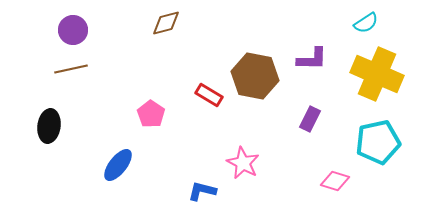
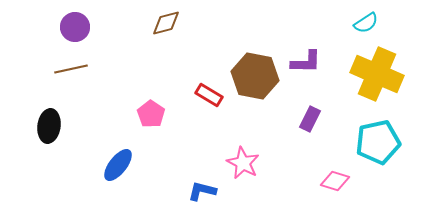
purple circle: moved 2 px right, 3 px up
purple L-shape: moved 6 px left, 3 px down
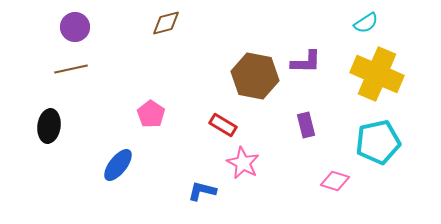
red rectangle: moved 14 px right, 30 px down
purple rectangle: moved 4 px left, 6 px down; rotated 40 degrees counterclockwise
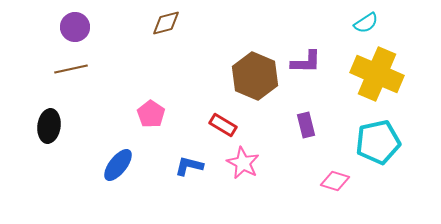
brown hexagon: rotated 12 degrees clockwise
blue L-shape: moved 13 px left, 25 px up
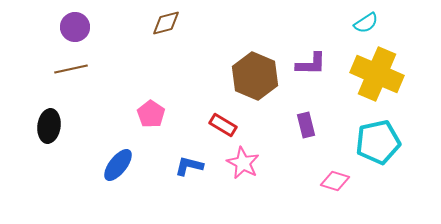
purple L-shape: moved 5 px right, 2 px down
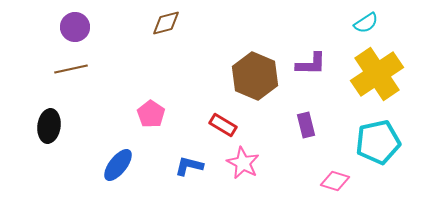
yellow cross: rotated 33 degrees clockwise
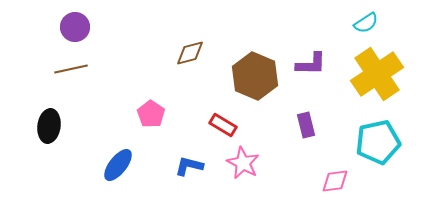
brown diamond: moved 24 px right, 30 px down
pink diamond: rotated 24 degrees counterclockwise
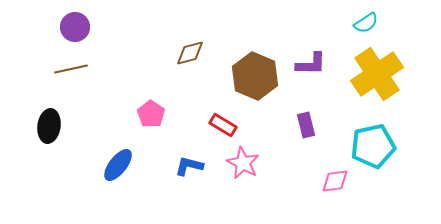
cyan pentagon: moved 5 px left, 4 px down
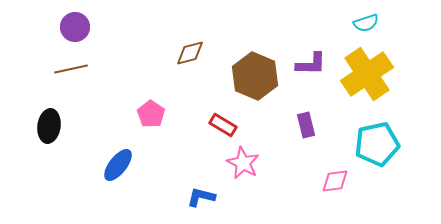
cyan semicircle: rotated 15 degrees clockwise
yellow cross: moved 10 px left
cyan pentagon: moved 4 px right, 2 px up
blue L-shape: moved 12 px right, 31 px down
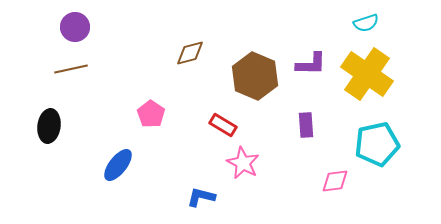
yellow cross: rotated 21 degrees counterclockwise
purple rectangle: rotated 10 degrees clockwise
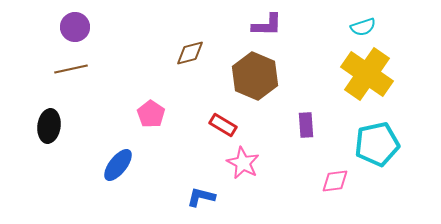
cyan semicircle: moved 3 px left, 4 px down
purple L-shape: moved 44 px left, 39 px up
